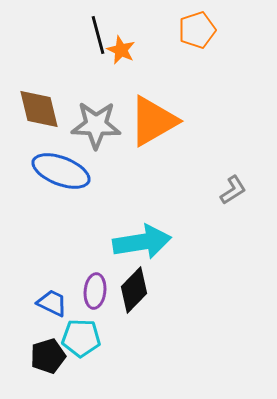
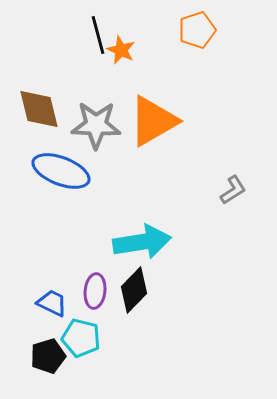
cyan pentagon: rotated 12 degrees clockwise
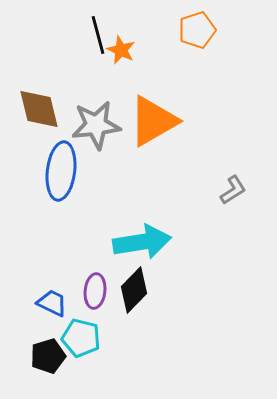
gray star: rotated 9 degrees counterclockwise
blue ellipse: rotated 76 degrees clockwise
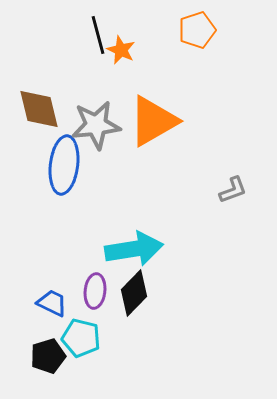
blue ellipse: moved 3 px right, 6 px up
gray L-shape: rotated 12 degrees clockwise
cyan arrow: moved 8 px left, 7 px down
black diamond: moved 3 px down
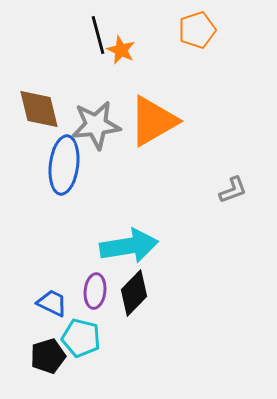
cyan arrow: moved 5 px left, 3 px up
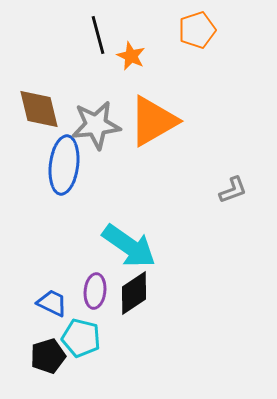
orange star: moved 10 px right, 6 px down
cyan arrow: rotated 44 degrees clockwise
black diamond: rotated 12 degrees clockwise
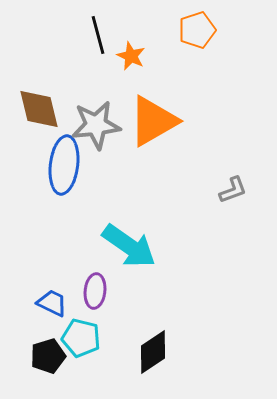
black diamond: moved 19 px right, 59 px down
